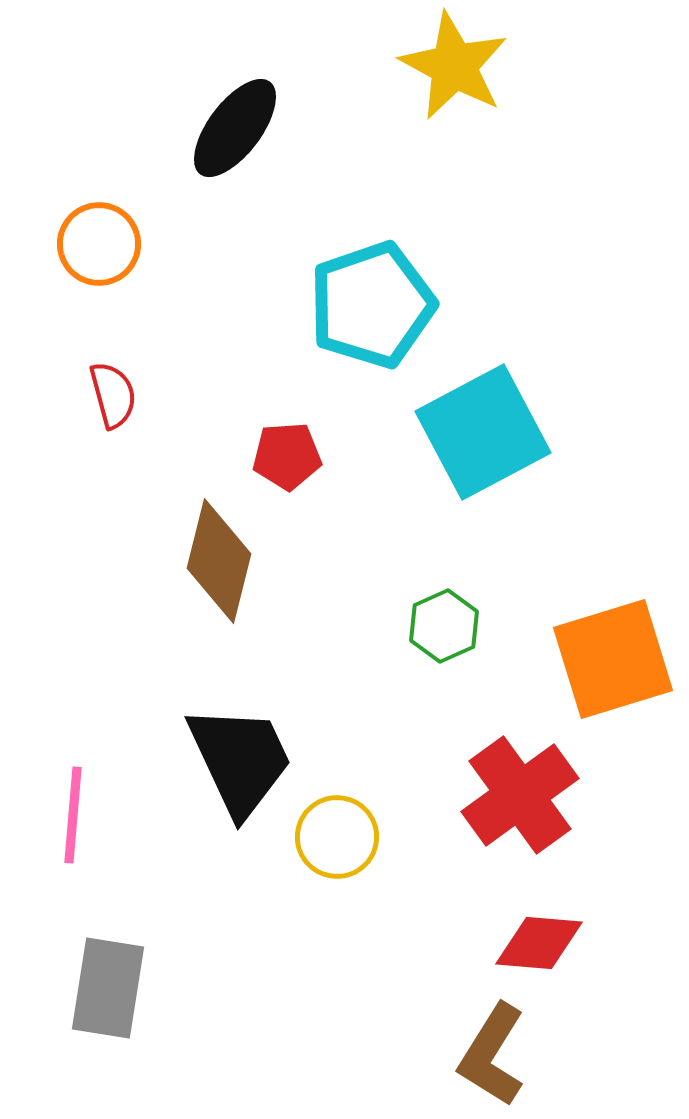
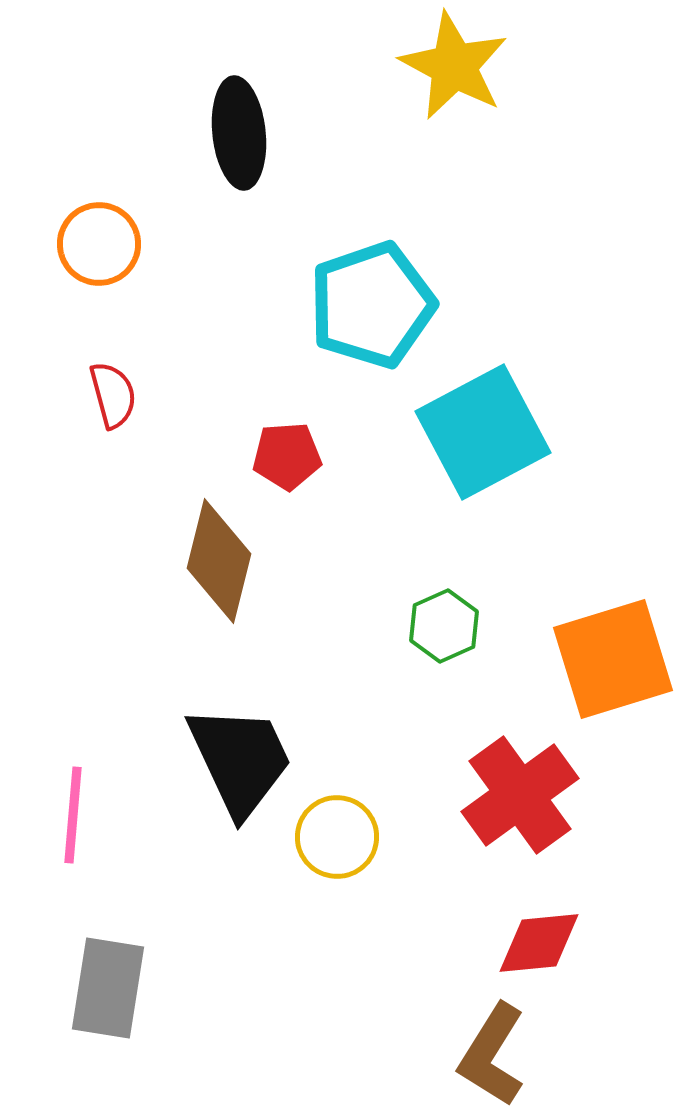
black ellipse: moved 4 px right, 5 px down; rotated 43 degrees counterclockwise
red diamond: rotated 10 degrees counterclockwise
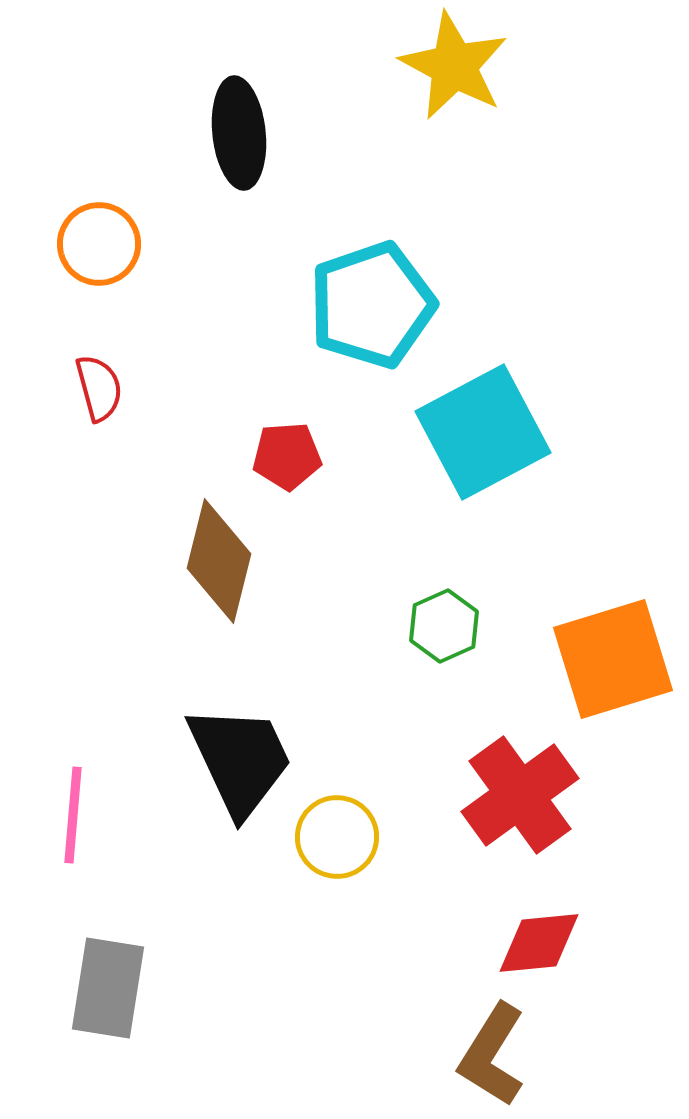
red semicircle: moved 14 px left, 7 px up
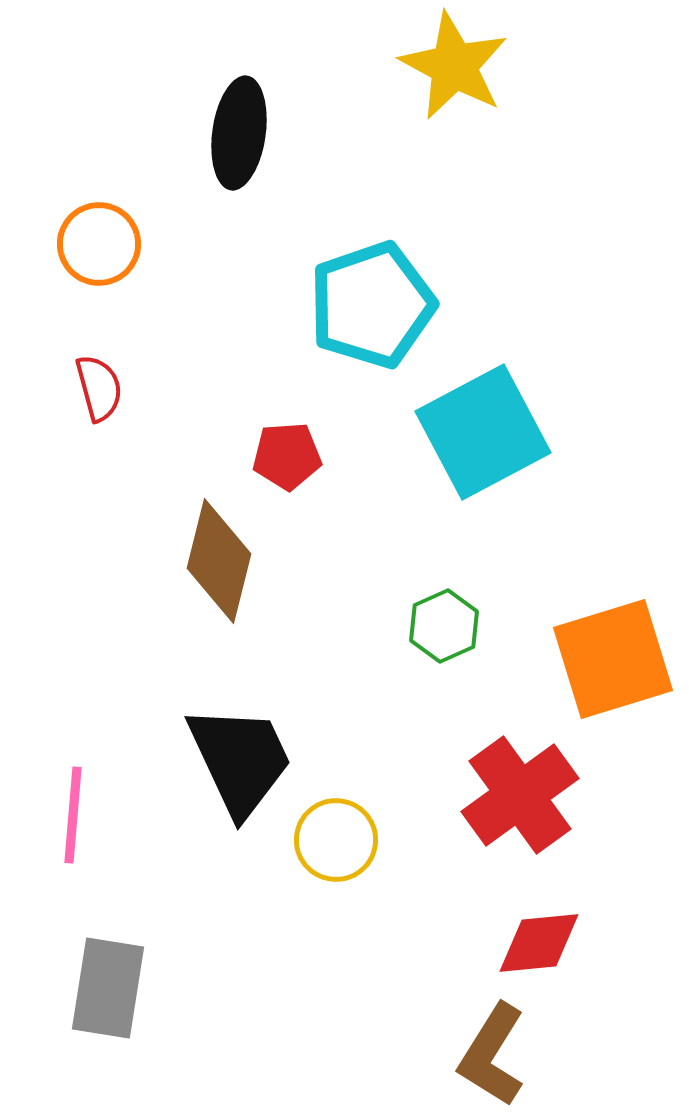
black ellipse: rotated 14 degrees clockwise
yellow circle: moved 1 px left, 3 px down
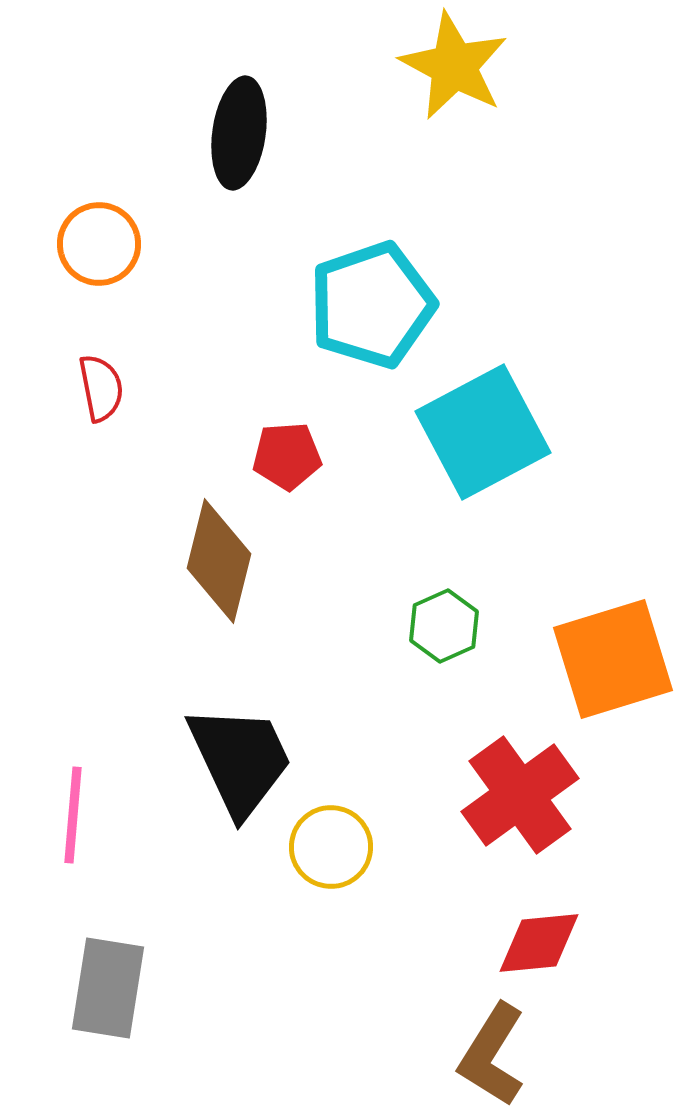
red semicircle: moved 2 px right; rotated 4 degrees clockwise
yellow circle: moved 5 px left, 7 px down
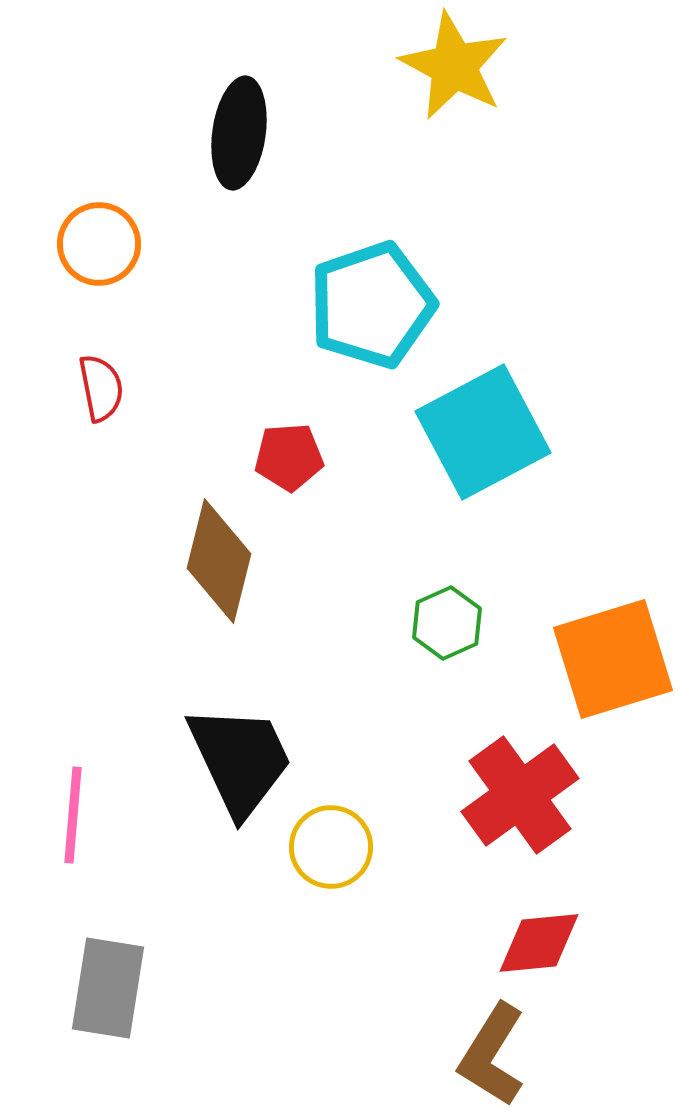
red pentagon: moved 2 px right, 1 px down
green hexagon: moved 3 px right, 3 px up
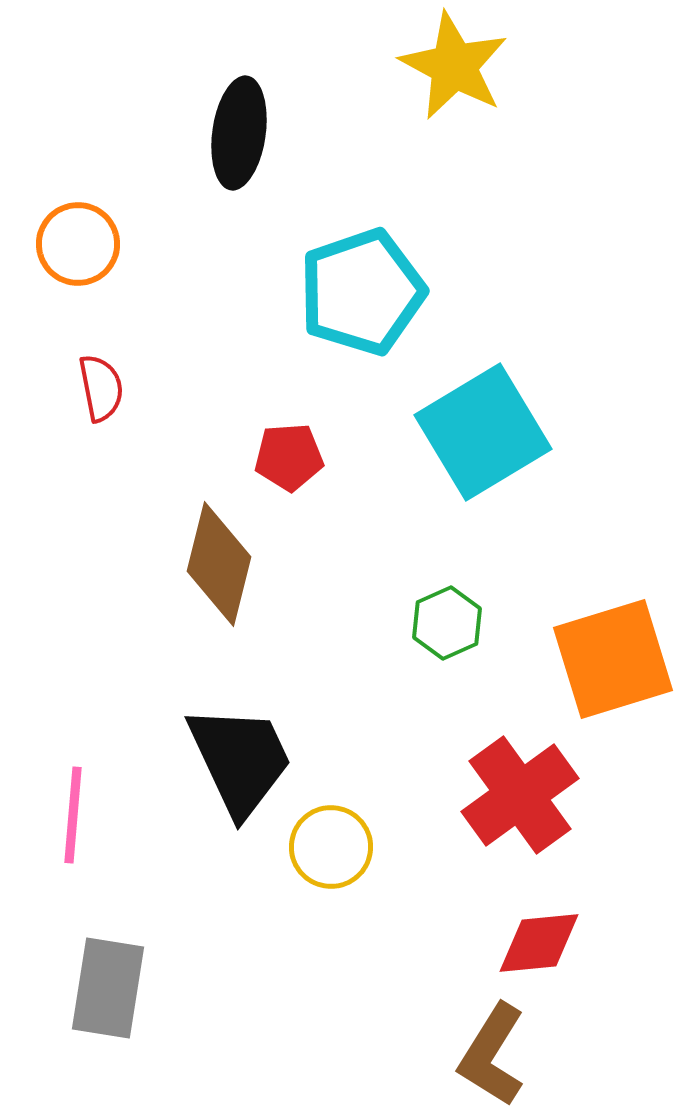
orange circle: moved 21 px left
cyan pentagon: moved 10 px left, 13 px up
cyan square: rotated 3 degrees counterclockwise
brown diamond: moved 3 px down
